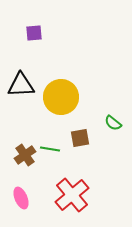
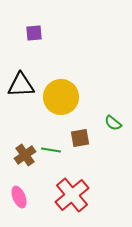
green line: moved 1 px right, 1 px down
pink ellipse: moved 2 px left, 1 px up
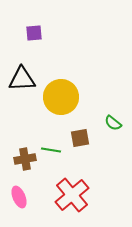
black triangle: moved 1 px right, 6 px up
brown cross: moved 4 px down; rotated 25 degrees clockwise
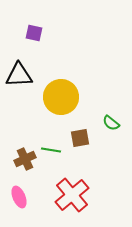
purple square: rotated 18 degrees clockwise
black triangle: moved 3 px left, 4 px up
green semicircle: moved 2 px left
brown cross: rotated 15 degrees counterclockwise
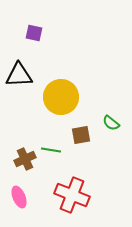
brown square: moved 1 px right, 3 px up
red cross: rotated 28 degrees counterclockwise
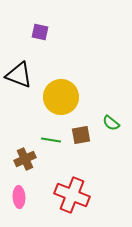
purple square: moved 6 px right, 1 px up
black triangle: rotated 24 degrees clockwise
green line: moved 10 px up
pink ellipse: rotated 20 degrees clockwise
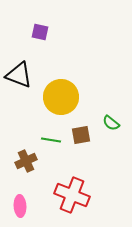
brown cross: moved 1 px right, 2 px down
pink ellipse: moved 1 px right, 9 px down
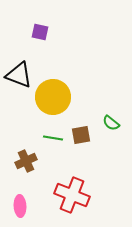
yellow circle: moved 8 px left
green line: moved 2 px right, 2 px up
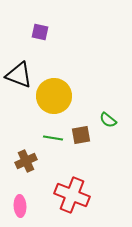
yellow circle: moved 1 px right, 1 px up
green semicircle: moved 3 px left, 3 px up
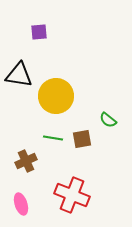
purple square: moved 1 px left; rotated 18 degrees counterclockwise
black triangle: rotated 12 degrees counterclockwise
yellow circle: moved 2 px right
brown square: moved 1 px right, 4 px down
pink ellipse: moved 1 px right, 2 px up; rotated 15 degrees counterclockwise
